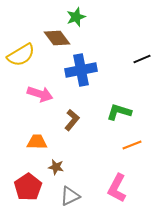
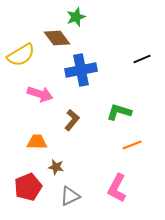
red pentagon: rotated 12 degrees clockwise
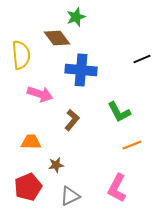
yellow semicircle: rotated 64 degrees counterclockwise
blue cross: rotated 16 degrees clockwise
green L-shape: rotated 135 degrees counterclockwise
orange trapezoid: moved 6 px left
brown star: moved 2 px up; rotated 21 degrees counterclockwise
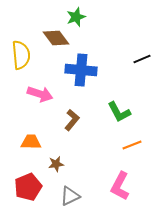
brown diamond: moved 1 px left
brown star: moved 1 px up
pink L-shape: moved 3 px right, 2 px up
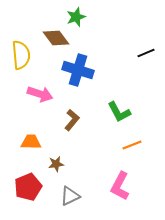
black line: moved 4 px right, 6 px up
blue cross: moved 3 px left; rotated 12 degrees clockwise
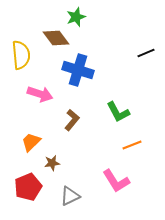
green L-shape: moved 1 px left
orange trapezoid: rotated 45 degrees counterclockwise
brown star: moved 4 px left, 1 px up
pink L-shape: moved 4 px left, 5 px up; rotated 60 degrees counterclockwise
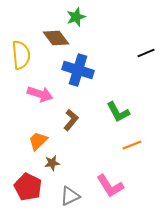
brown L-shape: moved 1 px left
orange trapezoid: moved 7 px right, 1 px up
pink L-shape: moved 6 px left, 5 px down
red pentagon: rotated 24 degrees counterclockwise
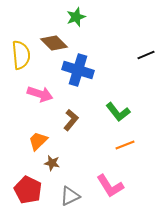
brown diamond: moved 2 px left, 5 px down; rotated 8 degrees counterclockwise
black line: moved 2 px down
green L-shape: rotated 10 degrees counterclockwise
orange line: moved 7 px left
brown star: rotated 21 degrees clockwise
red pentagon: moved 3 px down
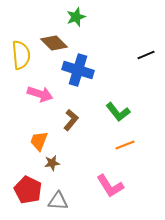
orange trapezoid: moved 1 px right; rotated 25 degrees counterclockwise
brown star: rotated 21 degrees counterclockwise
gray triangle: moved 12 px left, 5 px down; rotated 30 degrees clockwise
